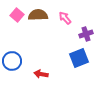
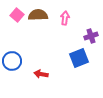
pink arrow: rotated 48 degrees clockwise
purple cross: moved 5 px right, 2 px down
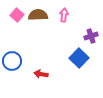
pink arrow: moved 1 px left, 3 px up
blue square: rotated 24 degrees counterclockwise
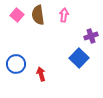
brown semicircle: rotated 96 degrees counterclockwise
blue circle: moved 4 px right, 3 px down
red arrow: rotated 64 degrees clockwise
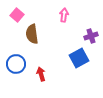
brown semicircle: moved 6 px left, 19 px down
blue square: rotated 18 degrees clockwise
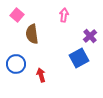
purple cross: moved 1 px left; rotated 24 degrees counterclockwise
red arrow: moved 1 px down
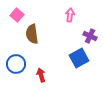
pink arrow: moved 6 px right
purple cross: rotated 24 degrees counterclockwise
